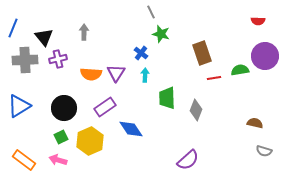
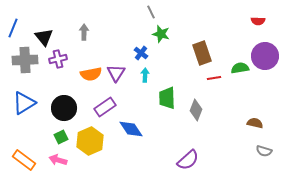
green semicircle: moved 2 px up
orange semicircle: rotated 15 degrees counterclockwise
blue triangle: moved 5 px right, 3 px up
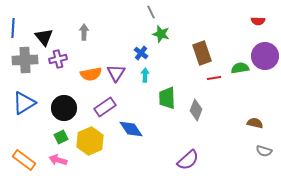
blue line: rotated 18 degrees counterclockwise
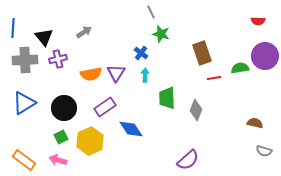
gray arrow: rotated 56 degrees clockwise
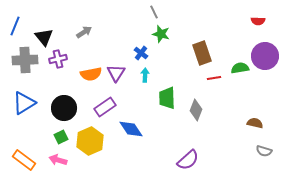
gray line: moved 3 px right
blue line: moved 2 px right, 2 px up; rotated 18 degrees clockwise
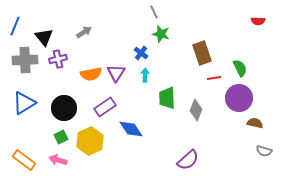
purple circle: moved 26 px left, 42 px down
green semicircle: rotated 72 degrees clockwise
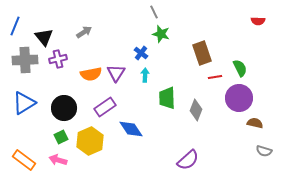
red line: moved 1 px right, 1 px up
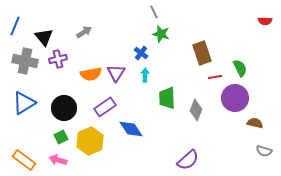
red semicircle: moved 7 px right
gray cross: moved 1 px down; rotated 15 degrees clockwise
purple circle: moved 4 px left
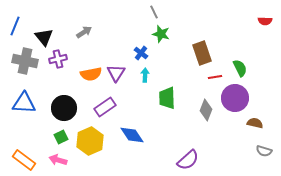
blue triangle: rotated 35 degrees clockwise
gray diamond: moved 10 px right
blue diamond: moved 1 px right, 6 px down
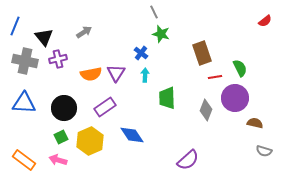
red semicircle: rotated 40 degrees counterclockwise
